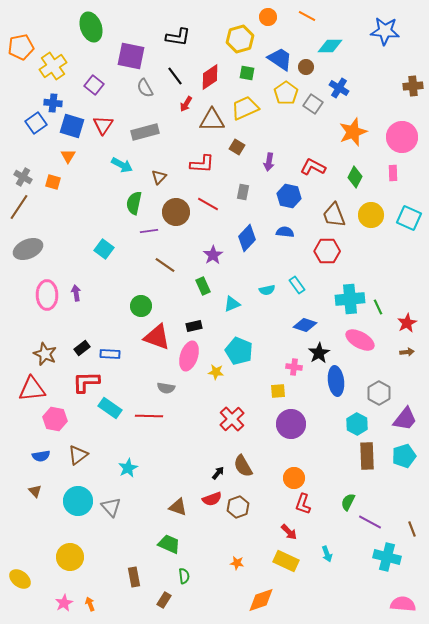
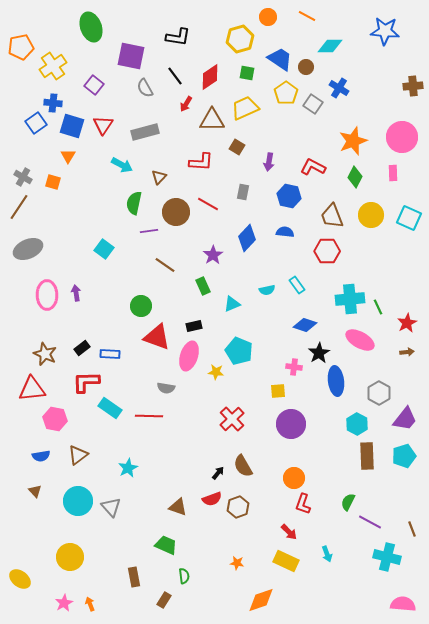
orange star at (353, 132): moved 9 px down
red L-shape at (202, 164): moved 1 px left, 2 px up
brown trapezoid at (334, 215): moved 2 px left, 1 px down
green trapezoid at (169, 544): moved 3 px left, 1 px down
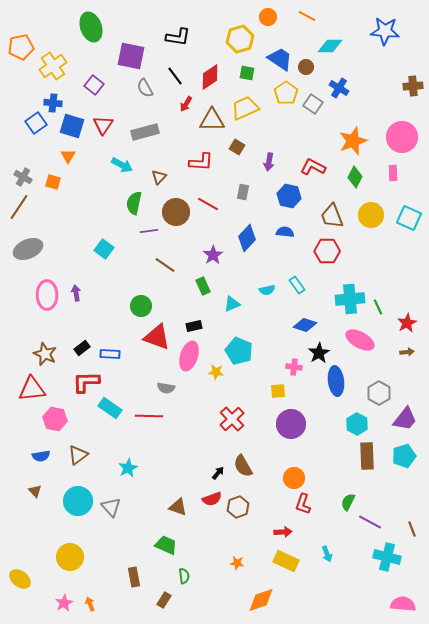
red arrow at (289, 532): moved 6 px left; rotated 48 degrees counterclockwise
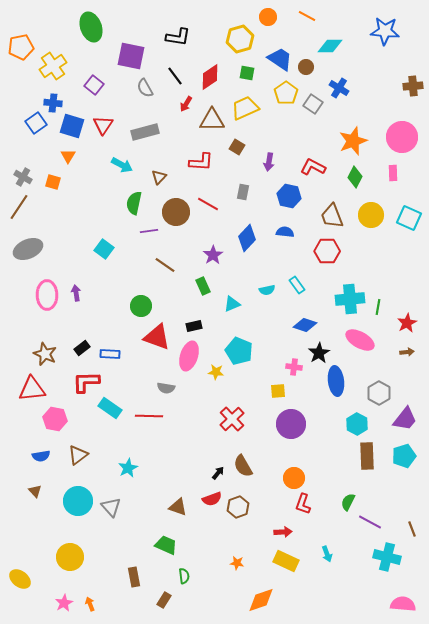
green line at (378, 307): rotated 35 degrees clockwise
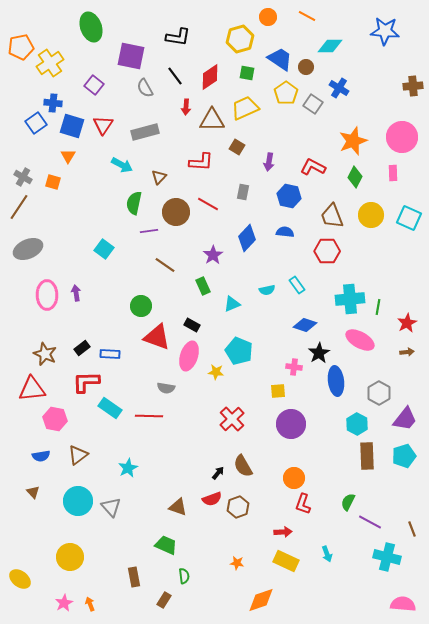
yellow cross at (53, 66): moved 3 px left, 3 px up
red arrow at (186, 104): moved 3 px down; rotated 28 degrees counterclockwise
black rectangle at (194, 326): moved 2 px left, 1 px up; rotated 42 degrees clockwise
brown triangle at (35, 491): moved 2 px left, 1 px down
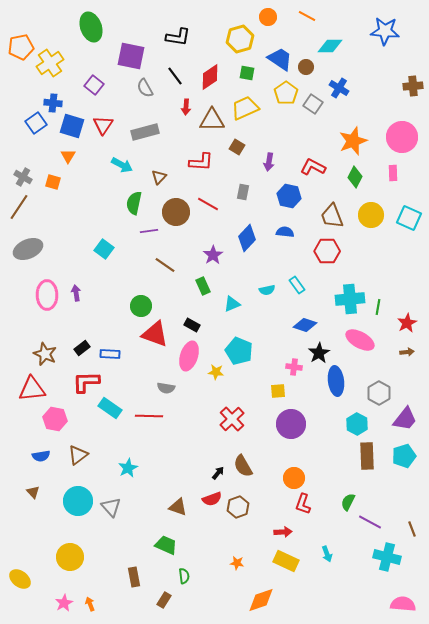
red triangle at (157, 337): moved 2 px left, 3 px up
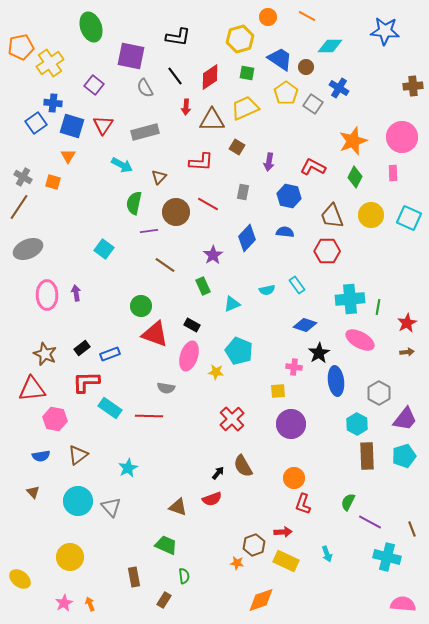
blue rectangle at (110, 354): rotated 24 degrees counterclockwise
brown hexagon at (238, 507): moved 16 px right, 38 px down
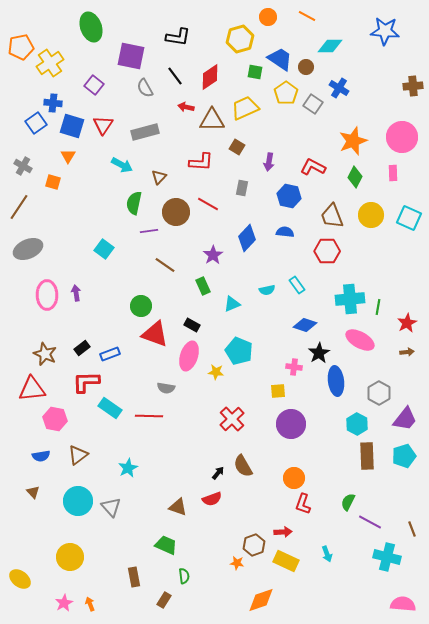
green square at (247, 73): moved 8 px right, 1 px up
red arrow at (186, 107): rotated 98 degrees clockwise
gray cross at (23, 177): moved 11 px up
gray rectangle at (243, 192): moved 1 px left, 4 px up
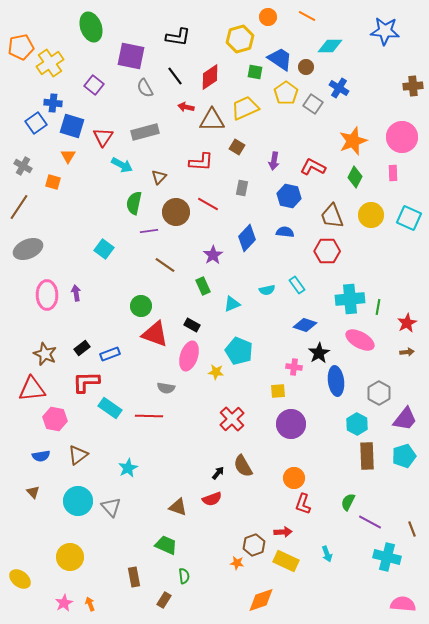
red triangle at (103, 125): moved 12 px down
purple arrow at (269, 162): moved 5 px right, 1 px up
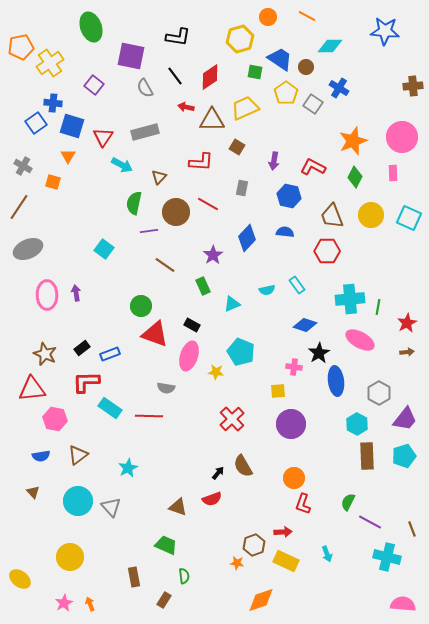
cyan pentagon at (239, 351): moved 2 px right, 1 px down
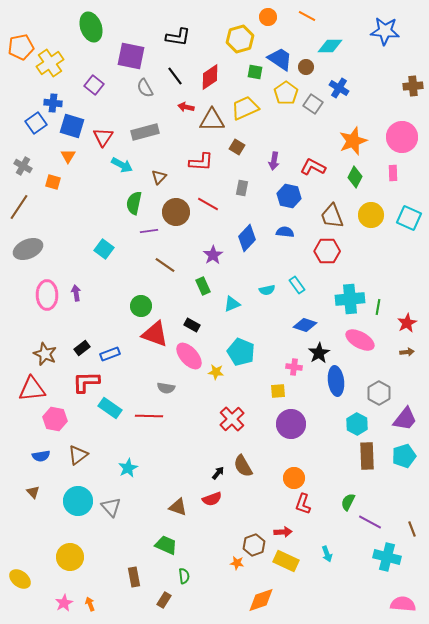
pink ellipse at (189, 356): rotated 60 degrees counterclockwise
